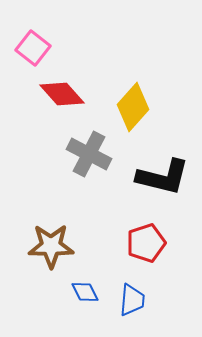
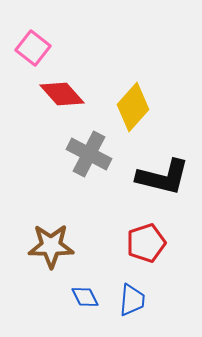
blue diamond: moved 5 px down
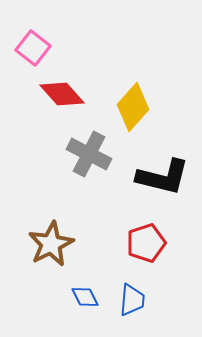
brown star: moved 2 px up; rotated 27 degrees counterclockwise
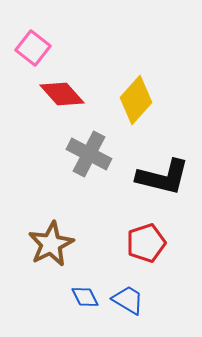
yellow diamond: moved 3 px right, 7 px up
blue trapezoid: moved 4 px left; rotated 64 degrees counterclockwise
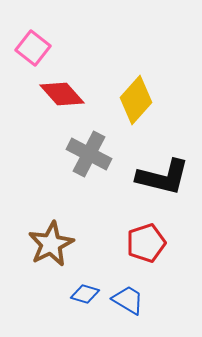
blue diamond: moved 3 px up; rotated 48 degrees counterclockwise
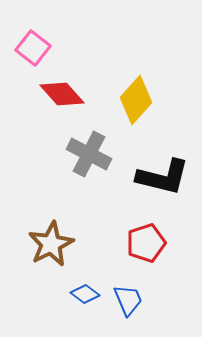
blue diamond: rotated 20 degrees clockwise
blue trapezoid: rotated 36 degrees clockwise
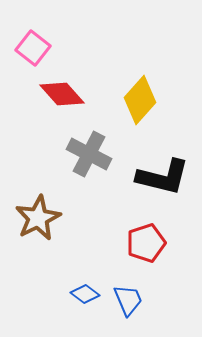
yellow diamond: moved 4 px right
brown star: moved 13 px left, 26 px up
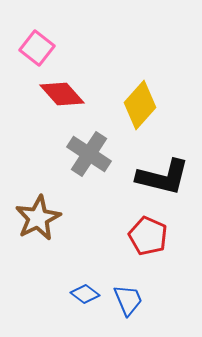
pink square: moved 4 px right
yellow diamond: moved 5 px down
gray cross: rotated 6 degrees clockwise
red pentagon: moved 2 px right, 7 px up; rotated 30 degrees counterclockwise
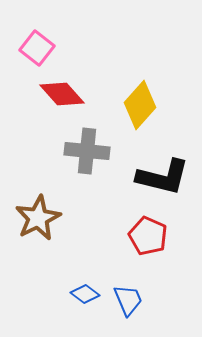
gray cross: moved 2 px left, 3 px up; rotated 27 degrees counterclockwise
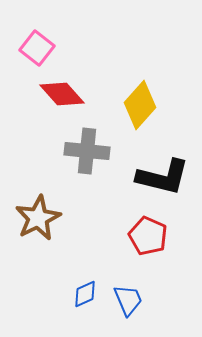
blue diamond: rotated 60 degrees counterclockwise
